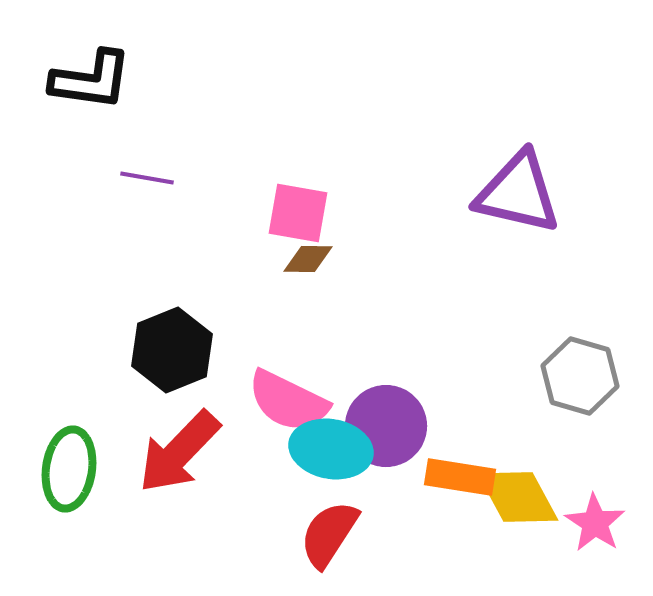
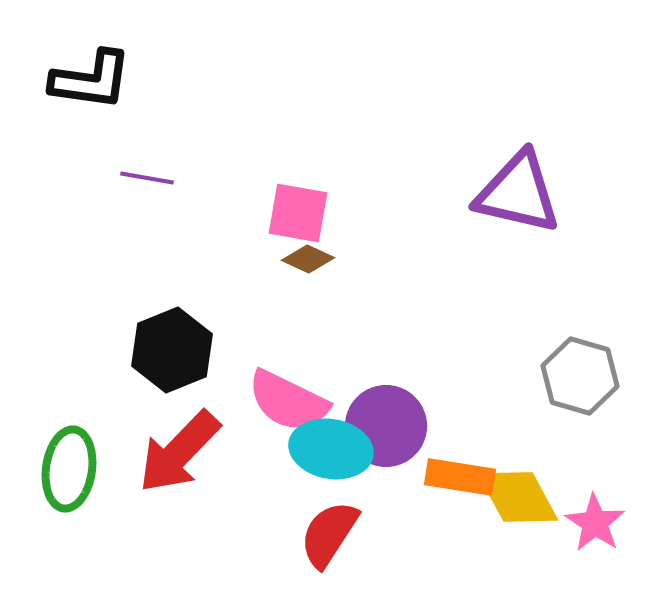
brown diamond: rotated 24 degrees clockwise
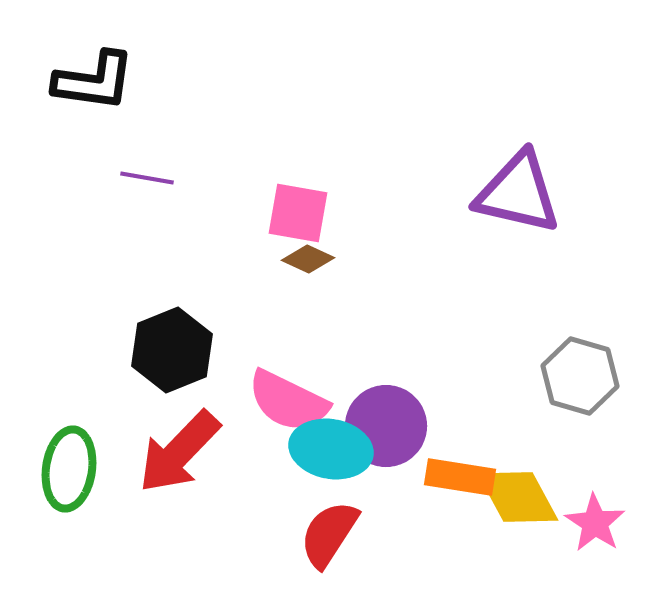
black L-shape: moved 3 px right, 1 px down
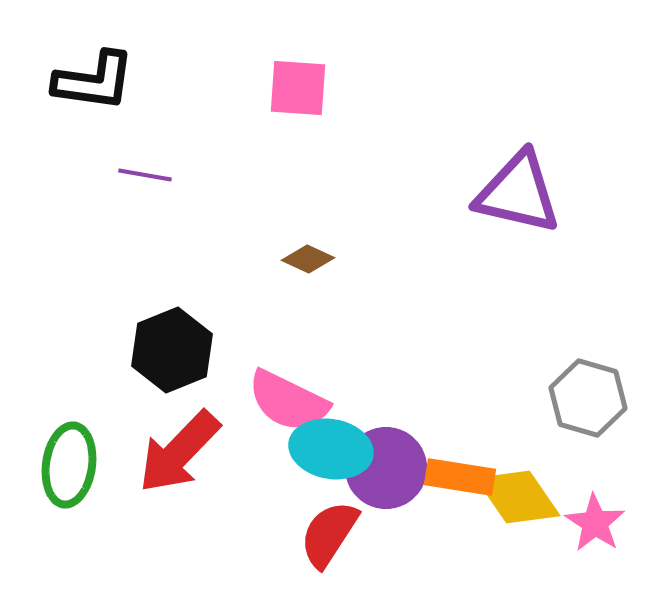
purple line: moved 2 px left, 3 px up
pink square: moved 125 px up; rotated 6 degrees counterclockwise
gray hexagon: moved 8 px right, 22 px down
purple circle: moved 42 px down
green ellipse: moved 4 px up
yellow diamond: rotated 6 degrees counterclockwise
